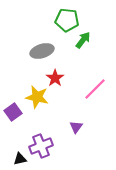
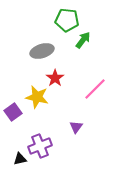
purple cross: moved 1 px left
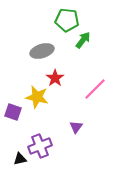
purple square: rotated 36 degrees counterclockwise
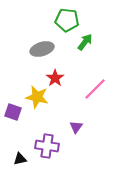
green arrow: moved 2 px right, 2 px down
gray ellipse: moved 2 px up
purple cross: moved 7 px right; rotated 30 degrees clockwise
